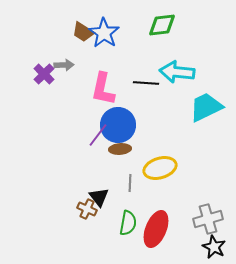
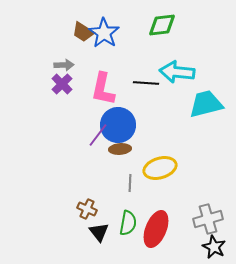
purple cross: moved 18 px right, 10 px down
cyan trapezoid: moved 3 px up; rotated 12 degrees clockwise
black triangle: moved 35 px down
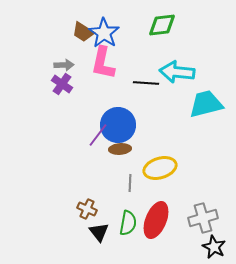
purple cross: rotated 10 degrees counterclockwise
pink L-shape: moved 26 px up
gray cross: moved 5 px left, 1 px up
red ellipse: moved 9 px up
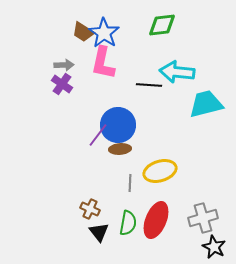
black line: moved 3 px right, 2 px down
yellow ellipse: moved 3 px down
brown cross: moved 3 px right
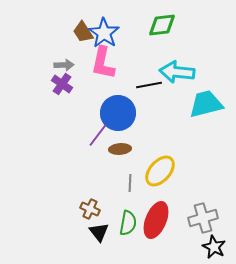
brown trapezoid: rotated 25 degrees clockwise
black line: rotated 15 degrees counterclockwise
blue circle: moved 12 px up
yellow ellipse: rotated 32 degrees counterclockwise
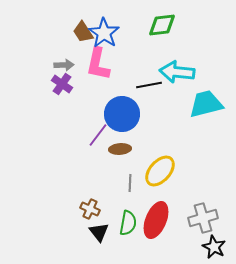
pink L-shape: moved 5 px left, 1 px down
blue circle: moved 4 px right, 1 px down
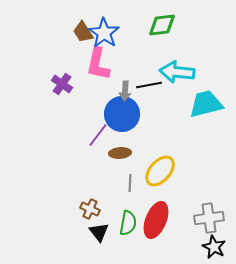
gray arrow: moved 61 px right, 26 px down; rotated 96 degrees clockwise
brown ellipse: moved 4 px down
gray cross: moved 6 px right; rotated 8 degrees clockwise
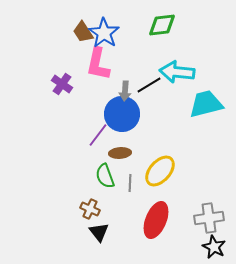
black line: rotated 20 degrees counterclockwise
green semicircle: moved 23 px left, 47 px up; rotated 150 degrees clockwise
